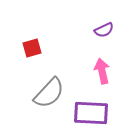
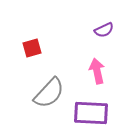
pink arrow: moved 5 px left
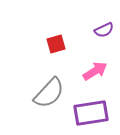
red square: moved 24 px right, 4 px up
pink arrow: moved 2 px left; rotated 70 degrees clockwise
purple rectangle: rotated 12 degrees counterclockwise
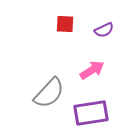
red square: moved 9 px right, 20 px up; rotated 18 degrees clockwise
pink arrow: moved 3 px left, 1 px up
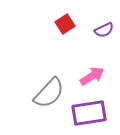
red square: rotated 36 degrees counterclockwise
pink arrow: moved 6 px down
purple rectangle: moved 2 px left
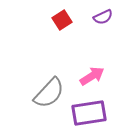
red square: moved 3 px left, 4 px up
purple semicircle: moved 1 px left, 13 px up
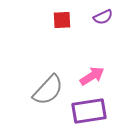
red square: rotated 30 degrees clockwise
gray semicircle: moved 1 px left, 3 px up
purple rectangle: moved 2 px up
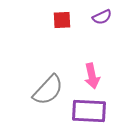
purple semicircle: moved 1 px left
pink arrow: rotated 110 degrees clockwise
purple rectangle: rotated 12 degrees clockwise
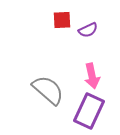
purple semicircle: moved 14 px left, 13 px down
gray semicircle: rotated 92 degrees counterclockwise
purple rectangle: rotated 68 degrees counterclockwise
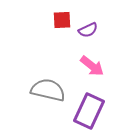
pink arrow: moved 10 px up; rotated 40 degrees counterclockwise
gray semicircle: rotated 28 degrees counterclockwise
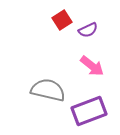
red square: rotated 30 degrees counterclockwise
purple rectangle: rotated 44 degrees clockwise
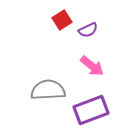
gray semicircle: rotated 16 degrees counterclockwise
purple rectangle: moved 2 px right, 1 px up
